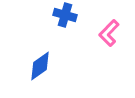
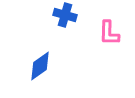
pink L-shape: rotated 44 degrees counterclockwise
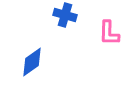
blue diamond: moved 8 px left, 4 px up
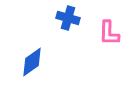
blue cross: moved 3 px right, 3 px down
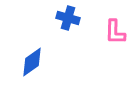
pink L-shape: moved 6 px right, 1 px up
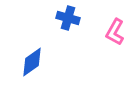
pink L-shape: rotated 28 degrees clockwise
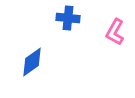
blue cross: rotated 10 degrees counterclockwise
